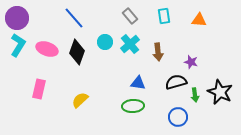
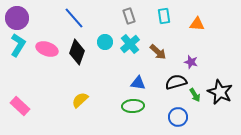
gray rectangle: moved 1 px left; rotated 21 degrees clockwise
orange triangle: moved 2 px left, 4 px down
brown arrow: rotated 42 degrees counterclockwise
pink rectangle: moved 19 px left, 17 px down; rotated 60 degrees counterclockwise
green arrow: rotated 24 degrees counterclockwise
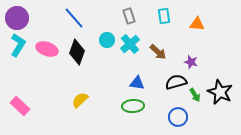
cyan circle: moved 2 px right, 2 px up
blue triangle: moved 1 px left
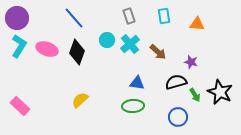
cyan L-shape: moved 1 px right, 1 px down
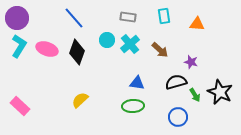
gray rectangle: moved 1 px left, 1 px down; rotated 63 degrees counterclockwise
brown arrow: moved 2 px right, 2 px up
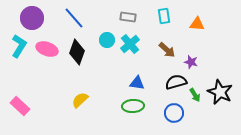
purple circle: moved 15 px right
brown arrow: moved 7 px right
blue circle: moved 4 px left, 4 px up
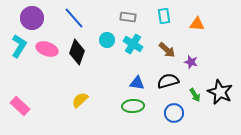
cyan cross: moved 3 px right; rotated 18 degrees counterclockwise
black semicircle: moved 8 px left, 1 px up
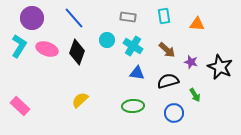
cyan cross: moved 2 px down
blue triangle: moved 10 px up
black star: moved 25 px up
